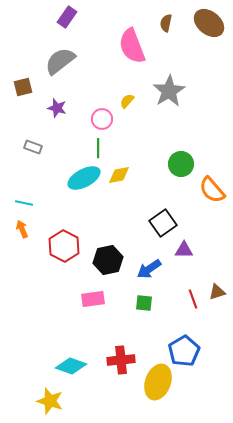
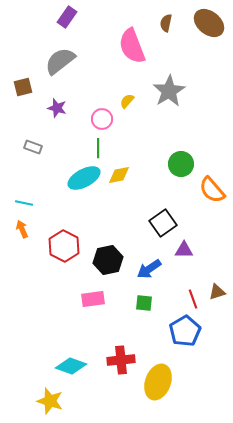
blue pentagon: moved 1 px right, 20 px up
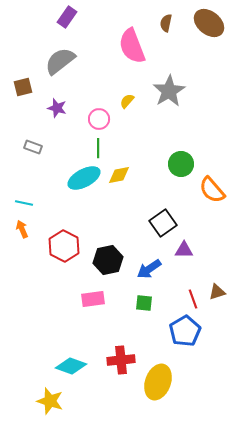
pink circle: moved 3 px left
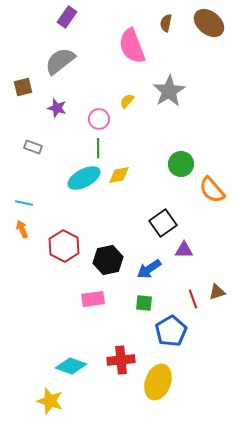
blue pentagon: moved 14 px left
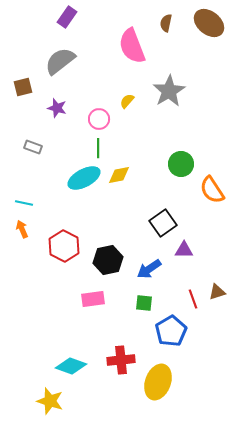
orange semicircle: rotated 8 degrees clockwise
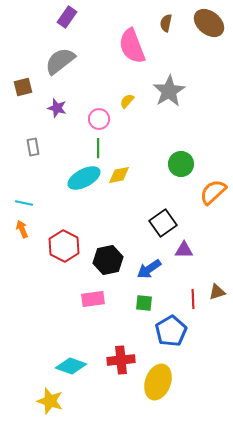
gray rectangle: rotated 60 degrees clockwise
orange semicircle: moved 1 px right, 2 px down; rotated 80 degrees clockwise
red line: rotated 18 degrees clockwise
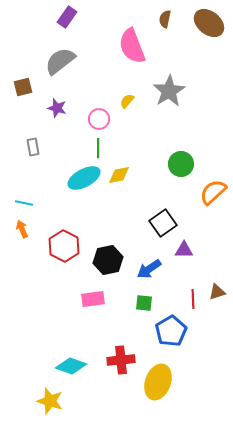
brown semicircle: moved 1 px left, 4 px up
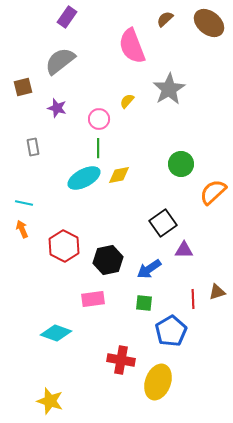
brown semicircle: rotated 36 degrees clockwise
gray star: moved 2 px up
red cross: rotated 16 degrees clockwise
cyan diamond: moved 15 px left, 33 px up
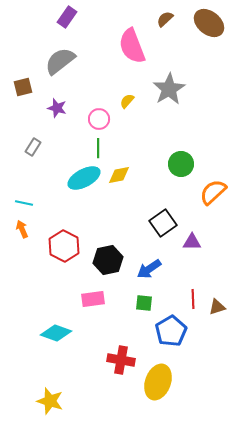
gray rectangle: rotated 42 degrees clockwise
purple triangle: moved 8 px right, 8 px up
brown triangle: moved 15 px down
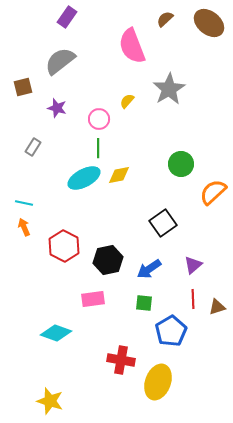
orange arrow: moved 2 px right, 2 px up
purple triangle: moved 1 px right, 23 px down; rotated 42 degrees counterclockwise
